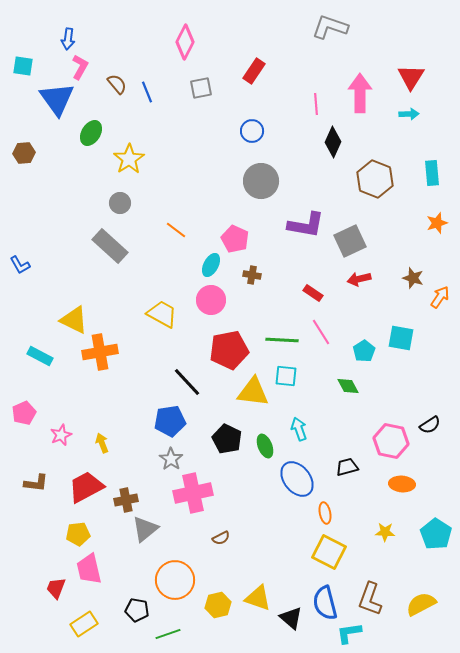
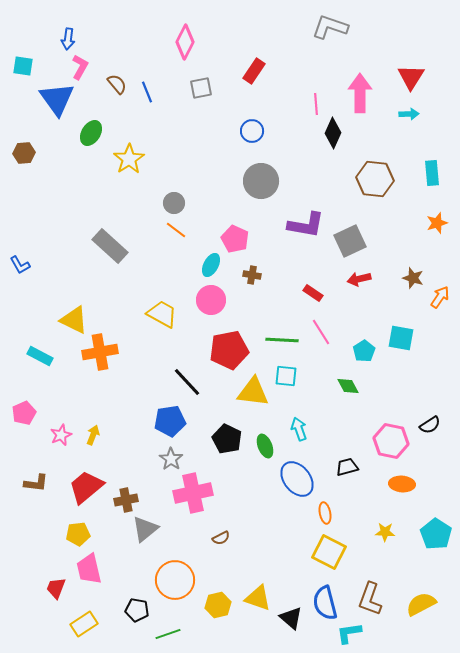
black diamond at (333, 142): moved 9 px up
brown hexagon at (375, 179): rotated 15 degrees counterclockwise
gray circle at (120, 203): moved 54 px right
yellow arrow at (102, 443): moved 9 px left, 8 px up; rotated 42 degrees clockwise
red trapezoid at (86, 487): rotated 12 degrees counterclockwise
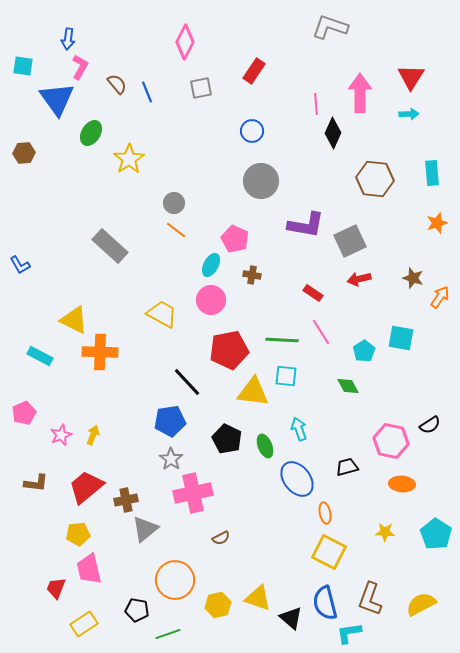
orange cross at (100, 352): rotated 12 degrees clockwise
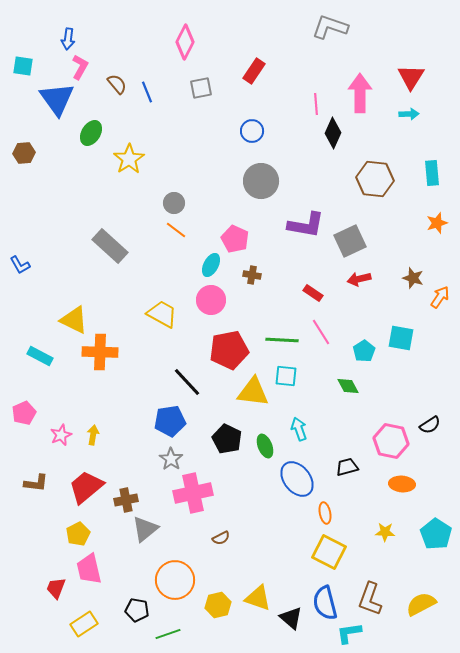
yellow arrow at (93, 435): rotated 12 degrees counterclockwise
yellow pentagon at (78, 534): rotated 20 degrees counterclockwise
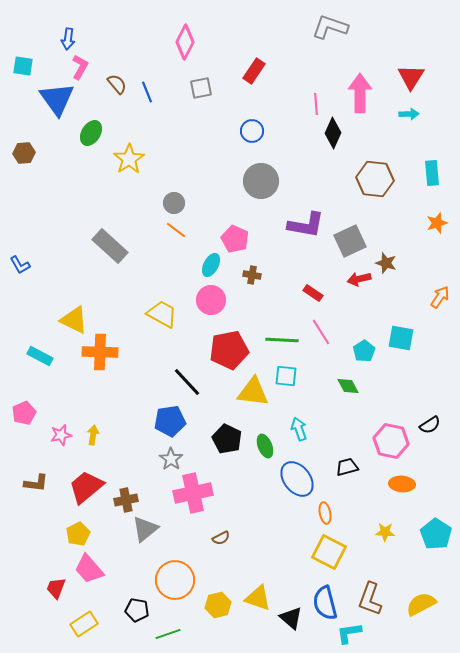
brown star at (413, 278): moved 27 px left, 15 px up
pink star at (61, 435): rotated 10 degrees clockwise
pink trapezoid at (89, 569): rotated 28 degrees counterclockwise
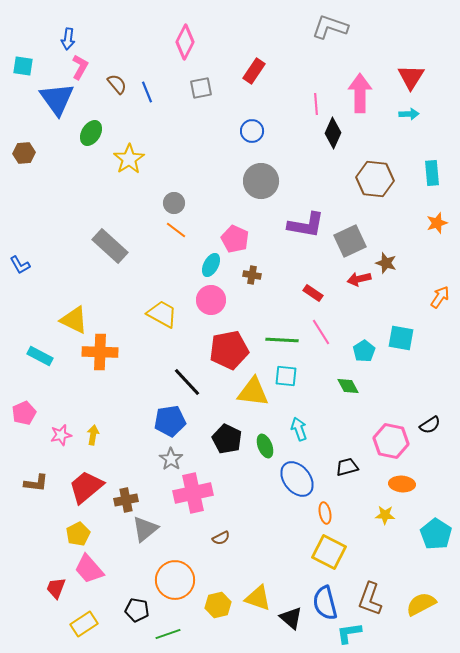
yellow star at (385, 532): moved 17 px up
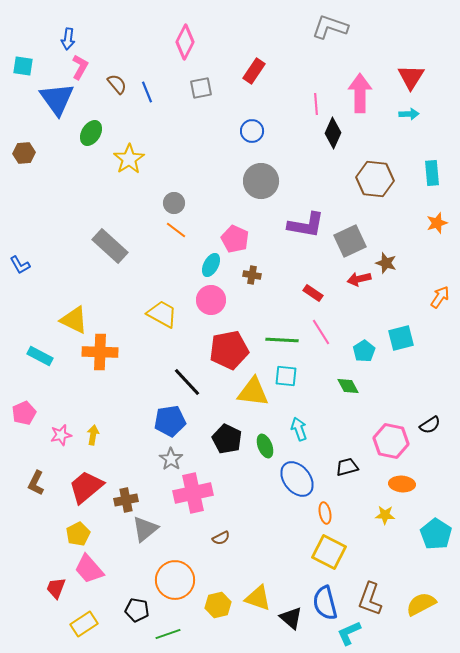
cyan square at (401, 338): rotated 24 degrees counterclockwise
brown L-shape at (36, 483): rotated 110 degrees clockwise
cyan L-shape at (349, 633): rotated 16 degrees counterclockwise
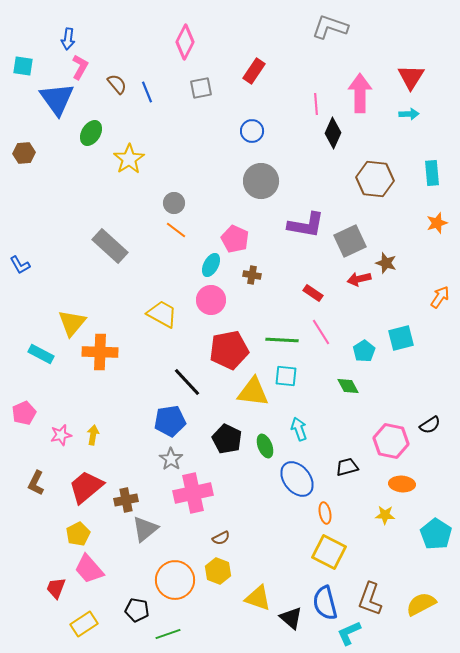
yellow triangle at (74, 320): moved 2 px left, 3 px down; rotated 44 degrees clockwise
cyan rectangle at (40, 356): moved 1 px right, 2 px up
yellow hexagon at (218, 605): moved 34 px up; rotated 25 degrees counterclockwise
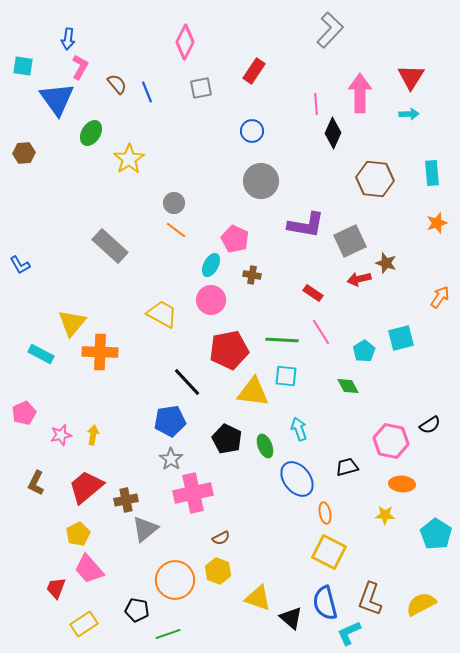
gray L-shape at (330, 27): moved 3 px down; rotated 114 degrees clockwise
